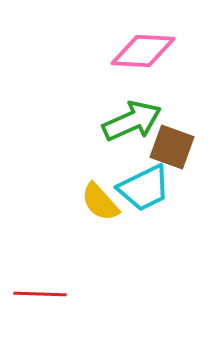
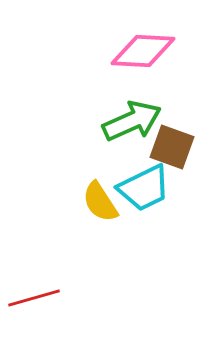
yellow semicircle: rotated 9 degrees clockwise
red line: moved 6 px left, 4 px down; rotated 18 degrees counterclockwise
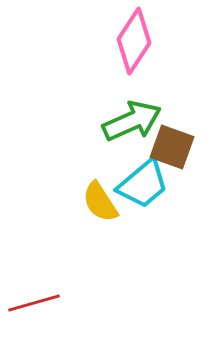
pink diamond: moved 9 px left, 10 px up; rotated 60 degrees counterclockwise
cyan trapezoid: moved 1 px left, 4 px up; rotated 14 degrees counterclockwise
red line: moved 5 px down
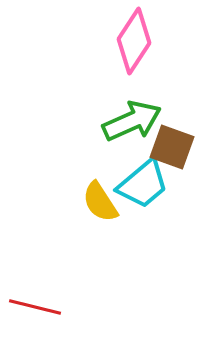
red line: moved 1 px right, 4 px down; rotated 30 degrees clockwise
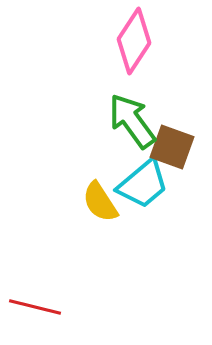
green arrow: rotated 102 degrees counterclockwise
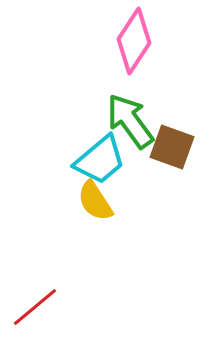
green arrow: moved 2 px left
cyan trapezoid: moved 43 px left, 24 px up
yellow semicircle: moved 5 px left, 1 px up
red line: rotated 54 degrees counterclockwise
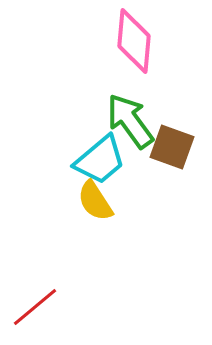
pink diamond: rotated 28 degrees counterclockwise
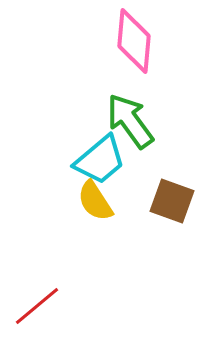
brown square: moved 54 px down
red line: moved 2 px right, 1 px up
